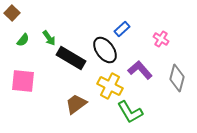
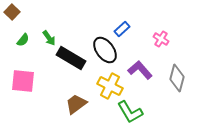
brown square: moved 1 px up
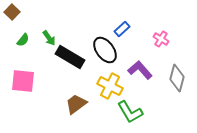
black rectangle: moved 1 px left, 1 px up
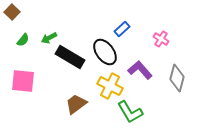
green arrow: rotated 98 degrees clockwise
black ellipse: moved 2 px down
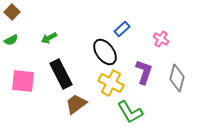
green semicircle: moved 12 px left; rotated 24 degrees clockwise
black rectangle: moved 9 px left, 17 px down; rotated 32 degrees clockwise
purple L-shape: moved 4 px right, 2 px down; rotated 60 degrees clockwise
yellow cross: moved 1 px right, 3 px up
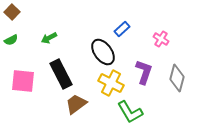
black ellipse: moved 2 px left
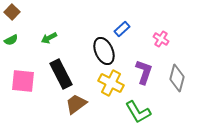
black ellipse: moved 1 px right, 1 px up; rotated 12 degrees clockwise
green L-shape: moved 8 px right
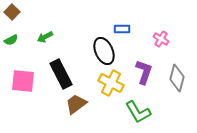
blue rectangle: rotated 42 degrees clockwise
green arrow: moved 4 px left, 1 px up
